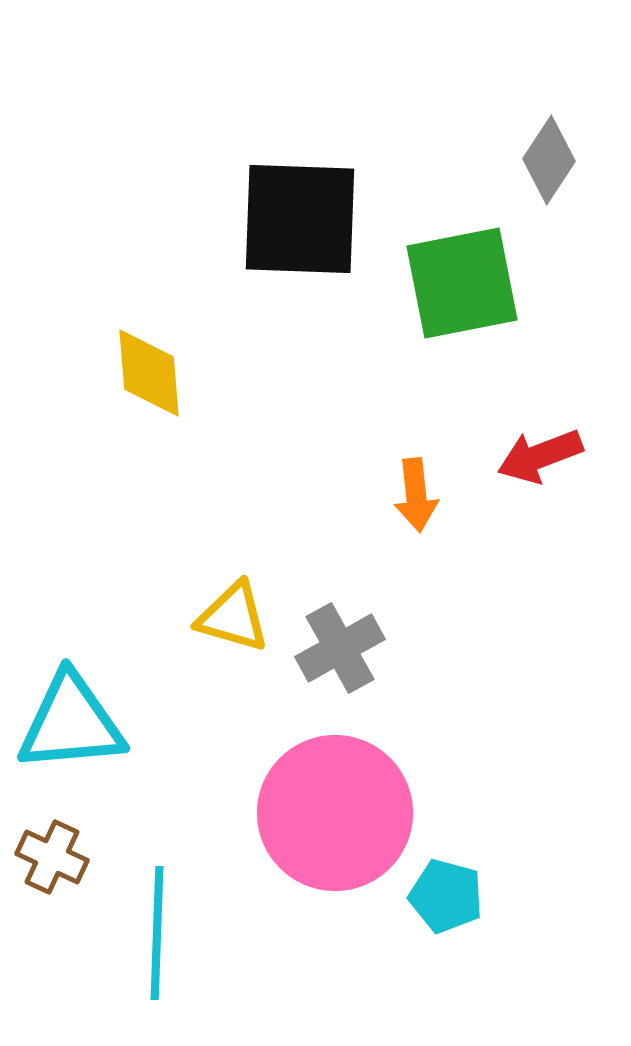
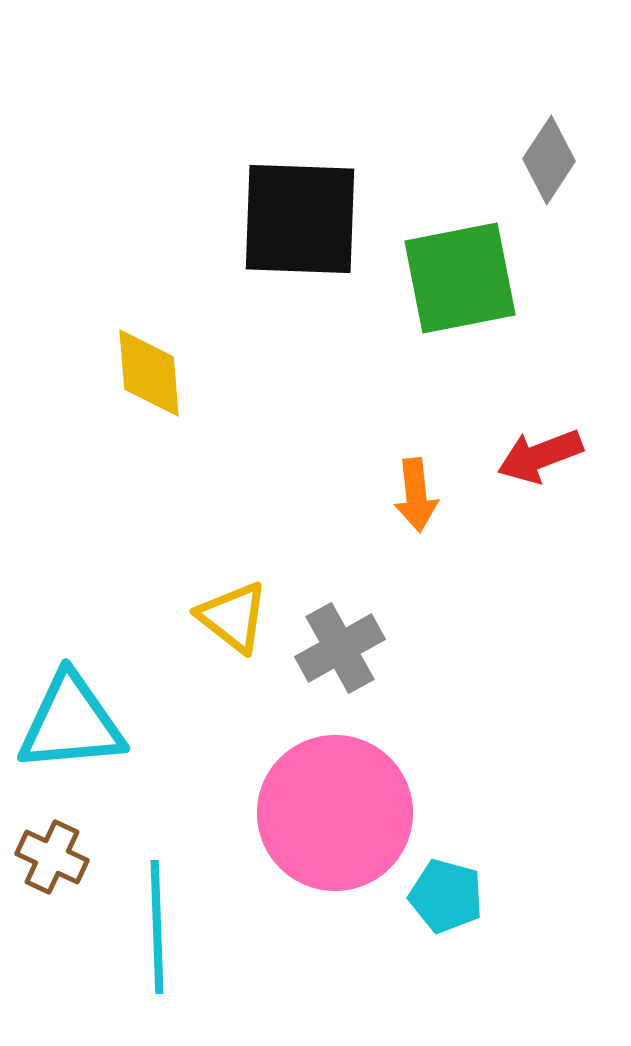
green square: moved 2 px left, 5 px up
yellow triangle: rotated 22 degrees clockwise
cyan line: moved 6 px up; rotated 4 degrees counterclockwise
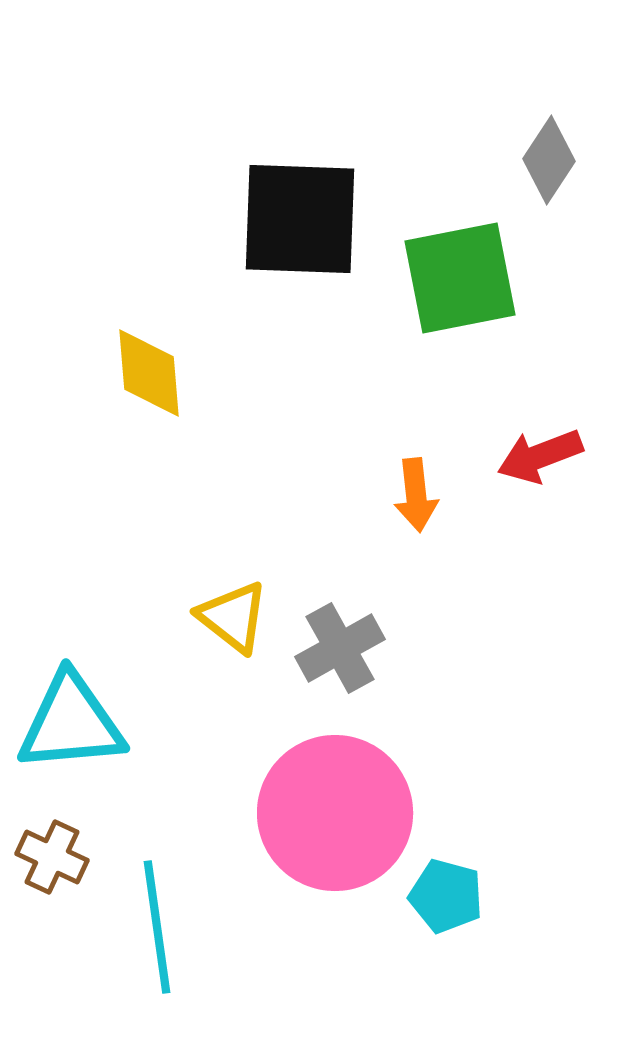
cyan line: rotated 6 degrees counterclockwise
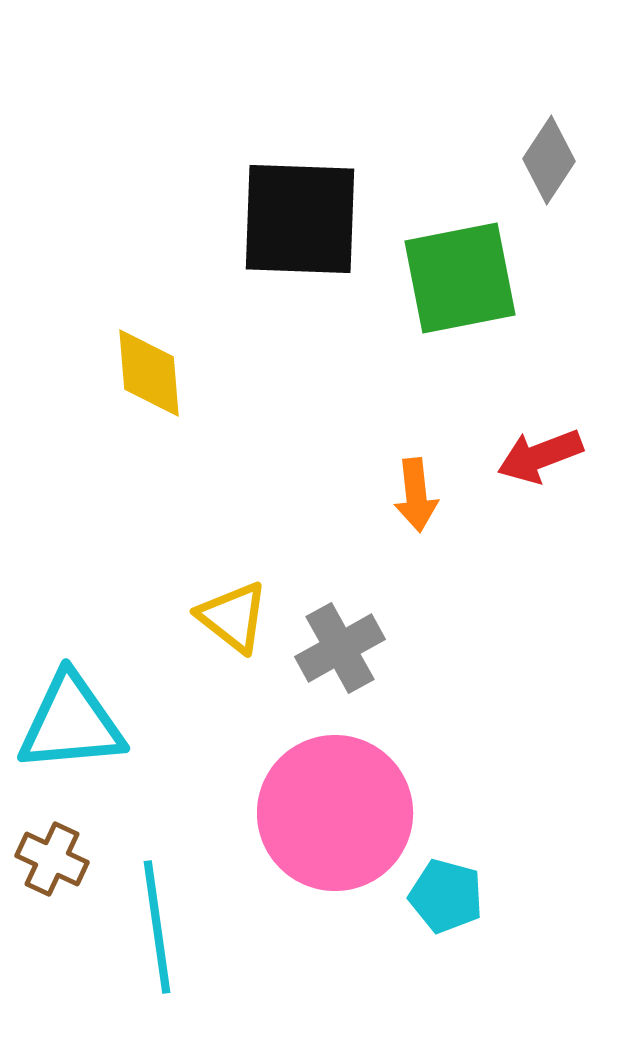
brown cross: moved 2 px down
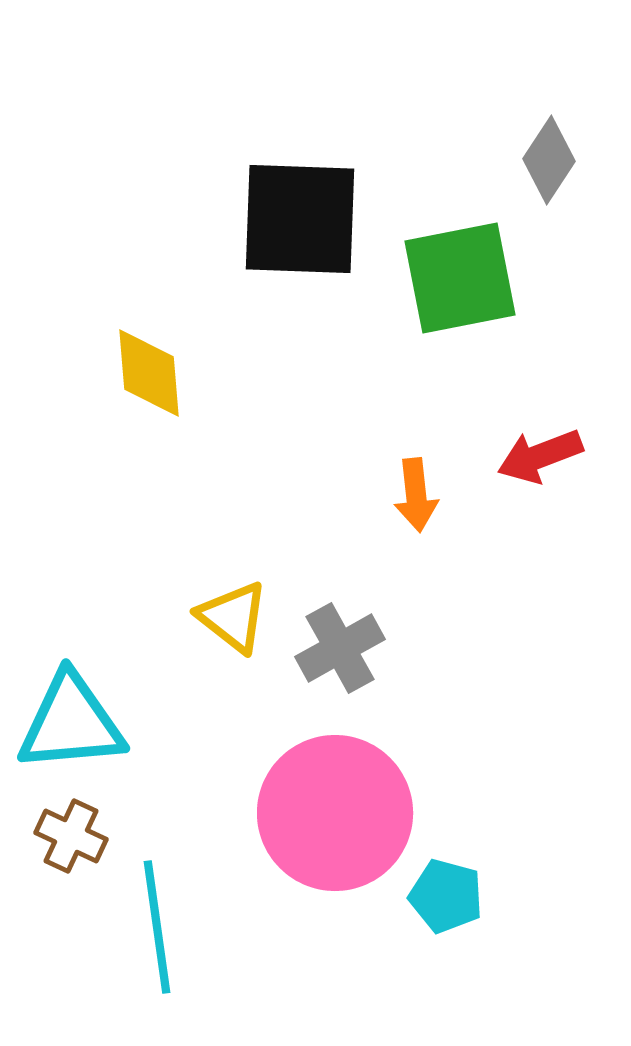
brown cross: moved 19 px right, 23 px up
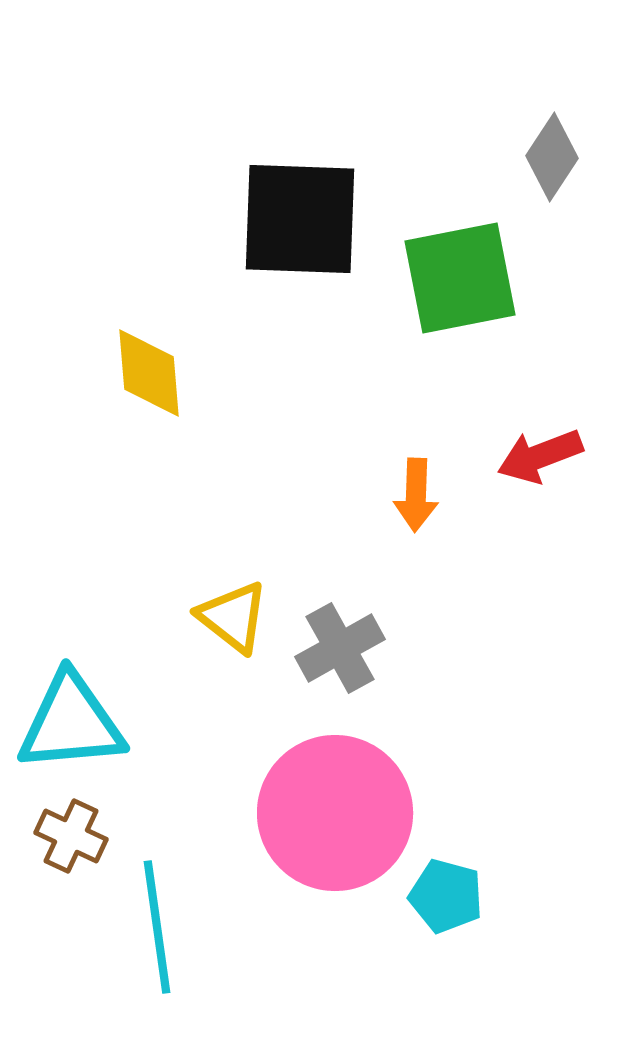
gray diamond: moved 3 px right, 3 px up
orange arrow: rotated 8 degrees clockwise
